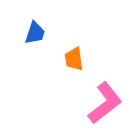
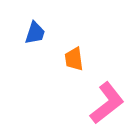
pink L-shape: moved 2 px right
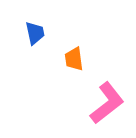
blue trapezoid: rotated 30 degrees counterclockwise
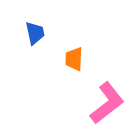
orange trapezoid: rotated 10 degrees clockwise
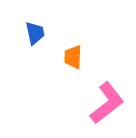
orange trapezoid: moved 1 px left, 2 px up
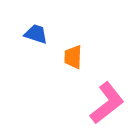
blue trapezoid: moved 1 px right, 1 px down; rotated 60 degrees counterclockwise
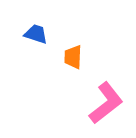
pink L-shape: moved 1 px left
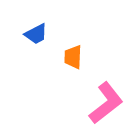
blue trapezoid: rotated 135 degrees clockwise
